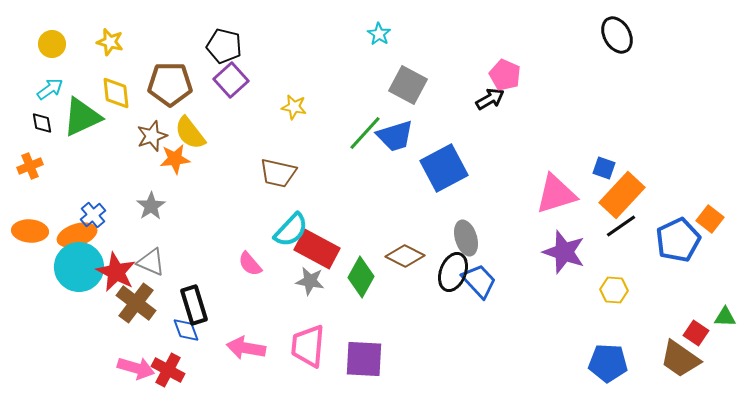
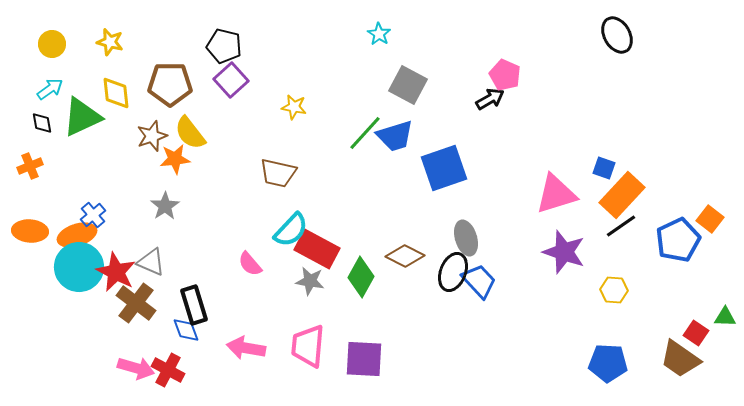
blue square at (444, 168): rotated 9 degrees clockwise
gray star at (151, 206): moved 14 px right
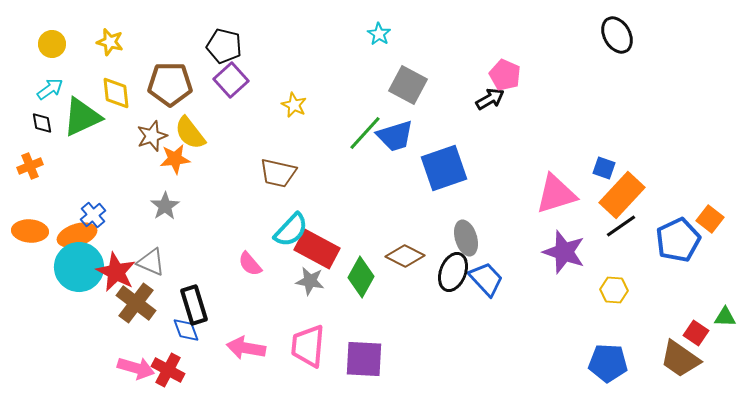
yellow star at (294, 107): moved 2 px up; rotated 15 degrees clockwise
blue trapezoid at (479, 281): moved 7 px right, 2 px up
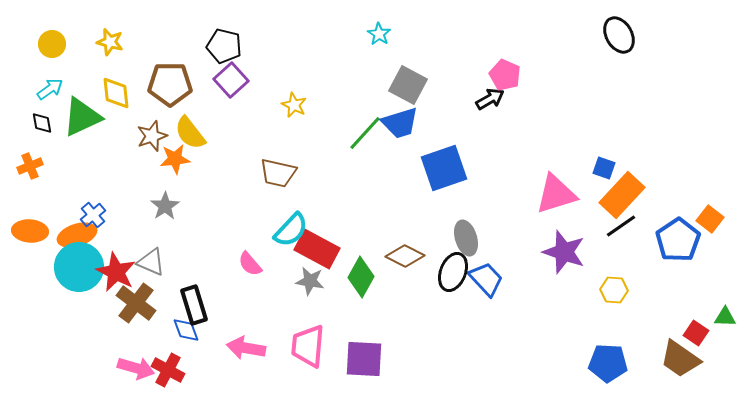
black ellipse at (617, 35): moved 2 px right
blue trapezoid at (395, 136): moved 5 px right, 13 px up
blue pentagon at (678, 240): rotated 9 degrees counterclockwise
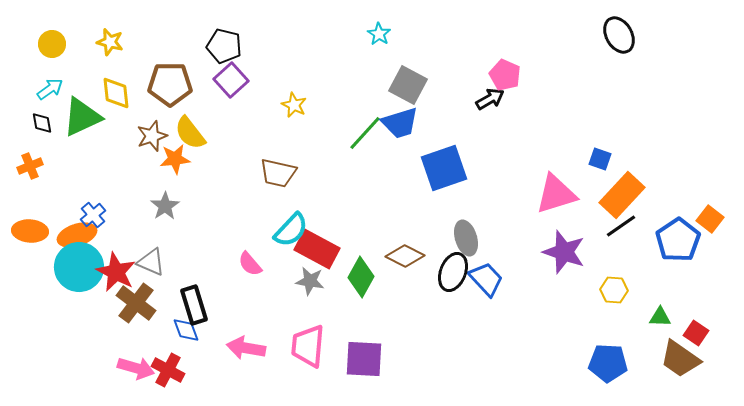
blue square at (604, 168): moved 4 px left, 9 px up
green triangle at (725, 317): moved 65 px left
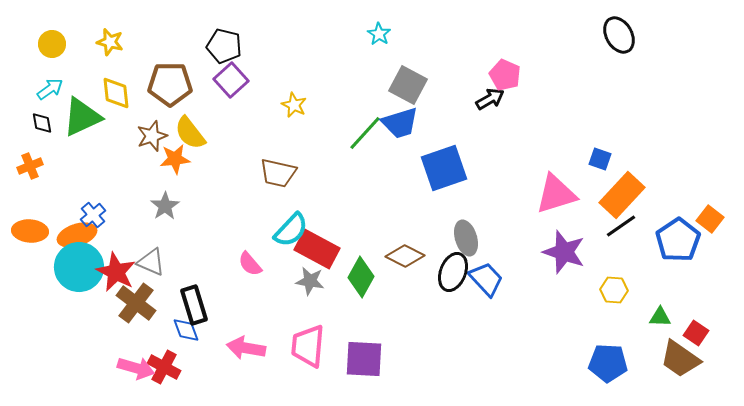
red cross at (168, 370): moved 4 px left, 3 px up
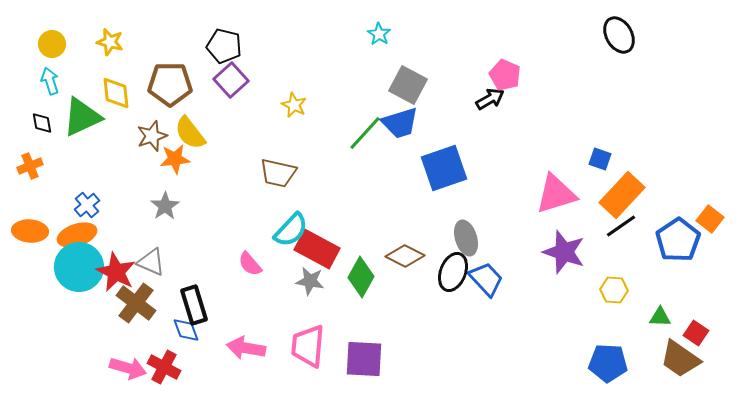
cyan arrow at (50, 89): moved 8 px up; rotated 72 degrees counterclockwise
blue cross at (93, 215): moved 6 px left, 10 px up
pink arrow at (136, 368): moved 8 px left
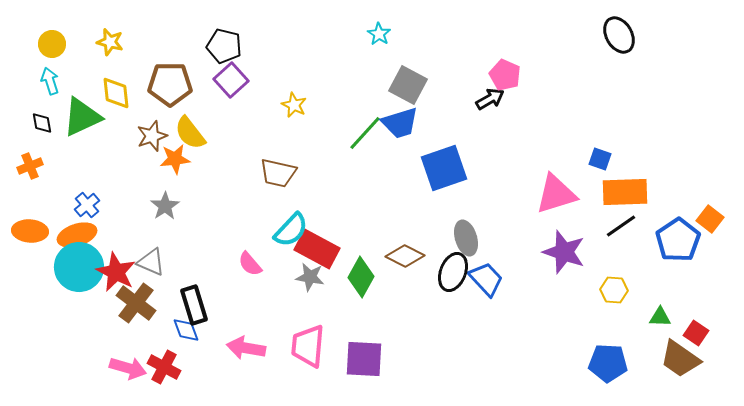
orange rectangle at (622, 195): moved 3 px right, 3 px up; rotated 45 degrees clockwise
gray star at (310, 281): moved 4 px up
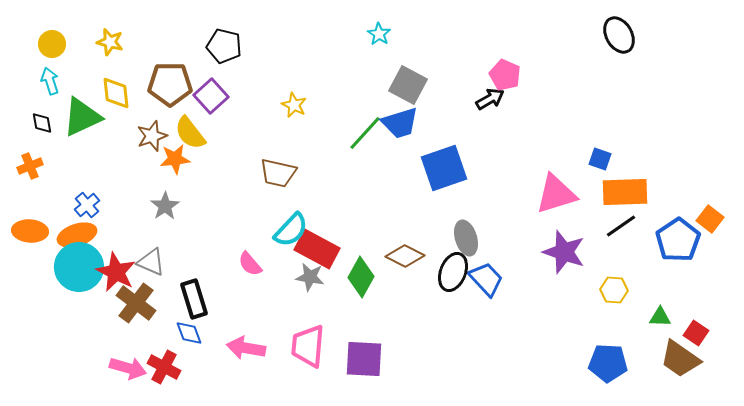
purple square at (231, 80): moved 20 px left, 16 px down
black rectangle at (194, 305): moved 6 px up
blue diamond at (186, 330): moved 3 px right, 3 px down
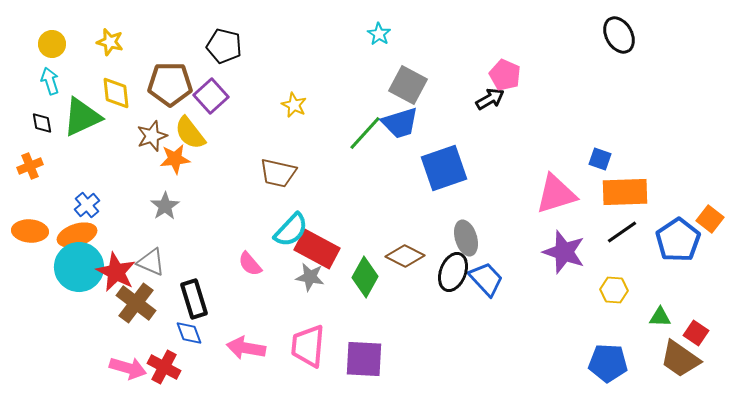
black line at (621, 226): moved 1 px right, 6 px down
green diamond at (361, 277): moved 4 px right
